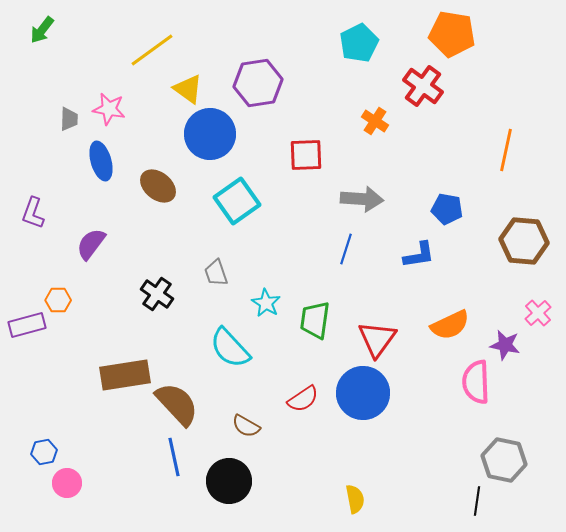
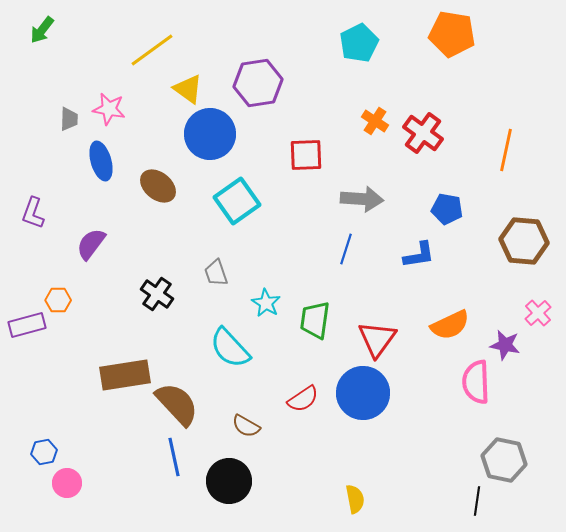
red cross at (423, 86): moved 47 px down
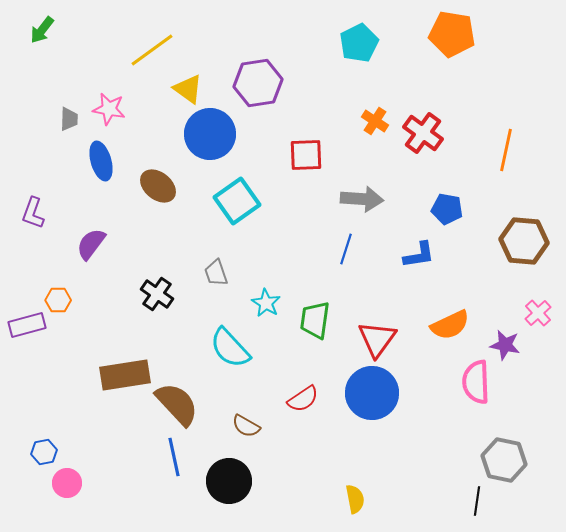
blue circle at (363, 393): moved 9 px right
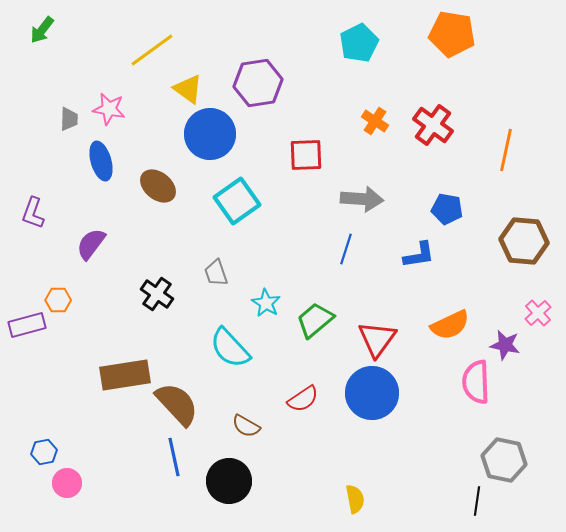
red cross at (423, 133): moved 10 px right, 8 px up
green trapezoid at (315, 320): rotated 42 degrees clockwise
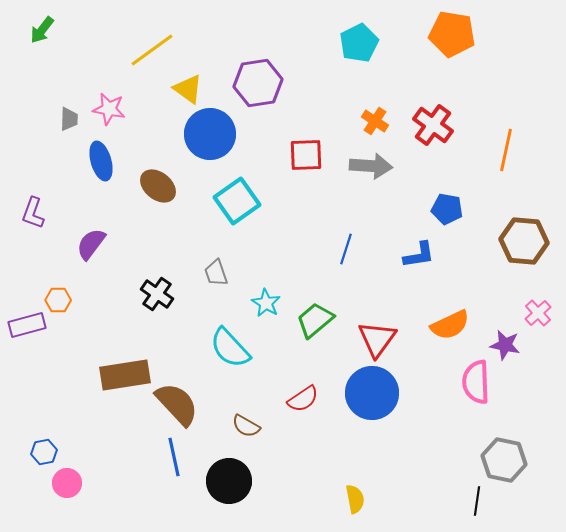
gray arrow at (362, 199): moved 9 px right, 33 px up
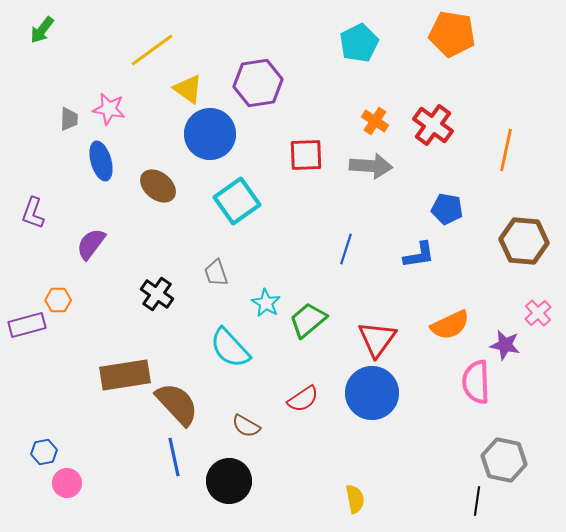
green trapezoid at (315, 320): moved 7 px left
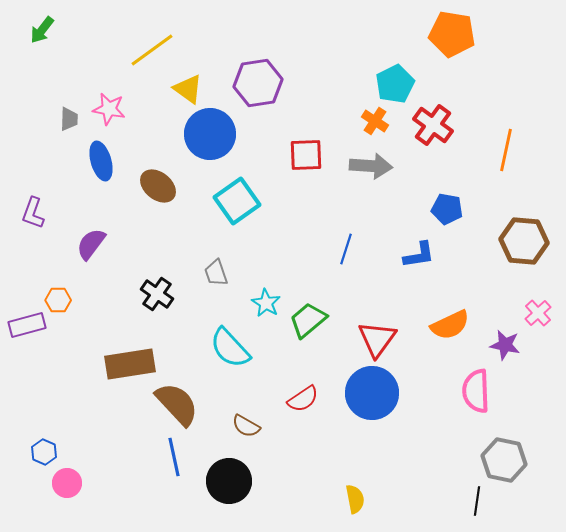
cyan pentagon at (359, 43): moved 36 px right, 41 px down
brown rectangle at (125, 375): moved 5 px right, 11 px up
pink semicircle at (476, 382): moved 9 px down
blue hexagon at (44, 452): rotated 25 degrees counterclockwise
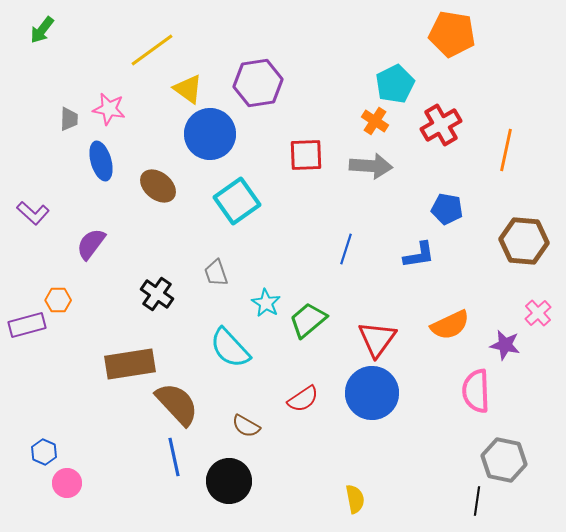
red cross at (433, 125): moved 8 px right; rotated 24 degrees clockwise
purple L-shape at (33, 213): rotated 68 degrees counterclockwise
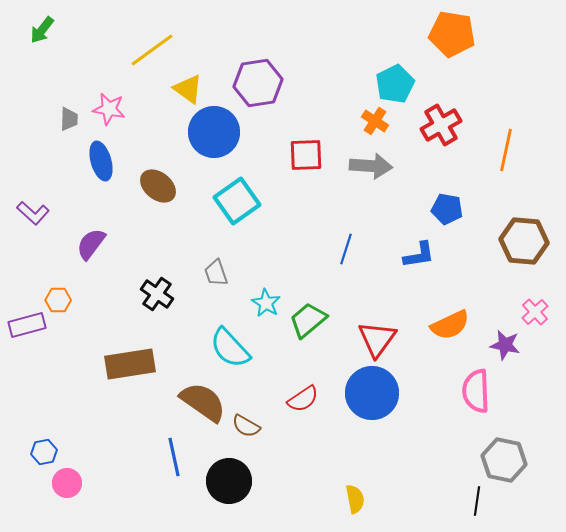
blue circle at (210, 134): moved 4 px right, 2 px up
pink cross at (538, 313): moved 3 px left, 1 px up
brown semicircle at (177, 404): moved 26 px right, 2 px up; rotated 12 degrees counterclockwise
blue hexagon at (44, 452): rotated 25 degrees clockwise
